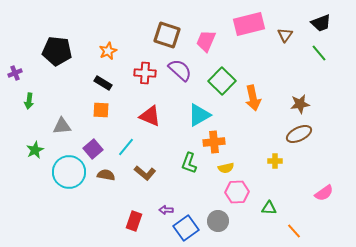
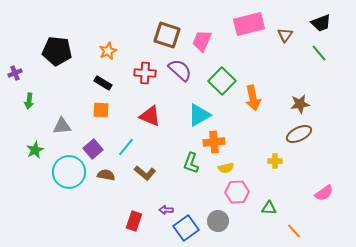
pink trapezoid: moved 4 px left
green L-shape: moved 2 px right
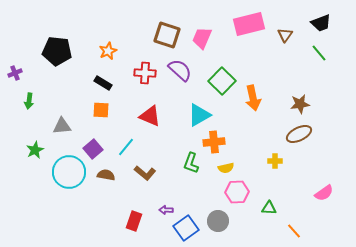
pink trapezoid: moved 3 px up
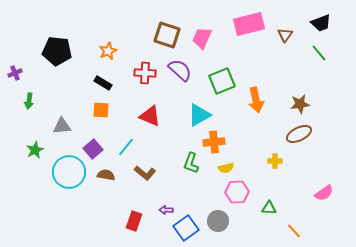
green square: rotated 24 degrees clockwise
orange arrow: moved 3 px right, 2 px down
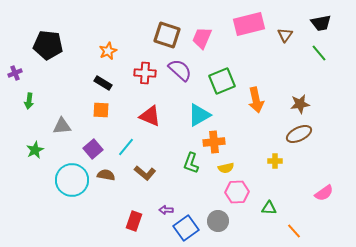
black trapezoid: rotated 10 degrees clockwise
black pentagon: moved 9 px left, 6 px up
cyan circle: moved 3 px right, 8 px down
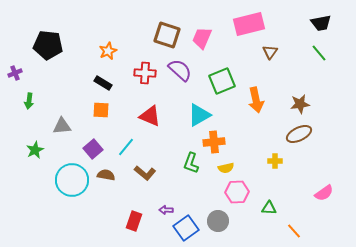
brown triangle: moved 15 px left, 17 px down
